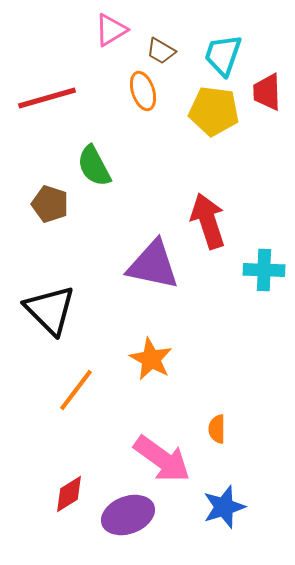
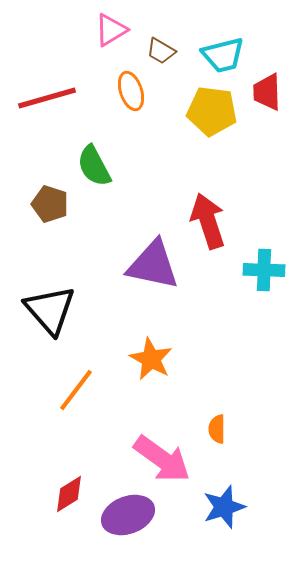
cyan trapezoid: rotated 123 degrees counterclockwise
orange ellipse: moved 12 px left
yellow pentagon: moved 2 px left
black triangle: rotated 4 degrees clockwise
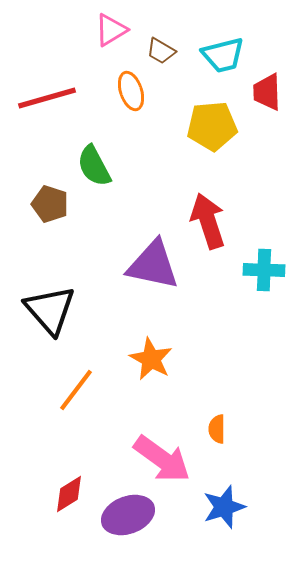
yellow pentagon: moved 15 px down; rotated 12 degrees counterclockwise
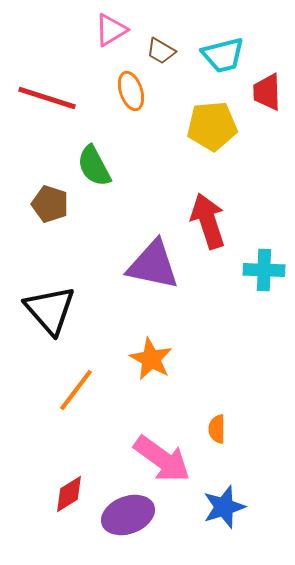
red line: rotated 34 degrees clockwise
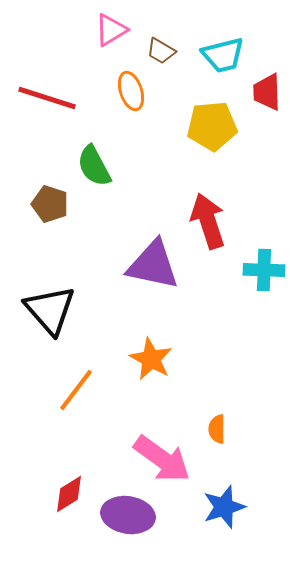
purple ellipse: rotated 30 degrees clockwise
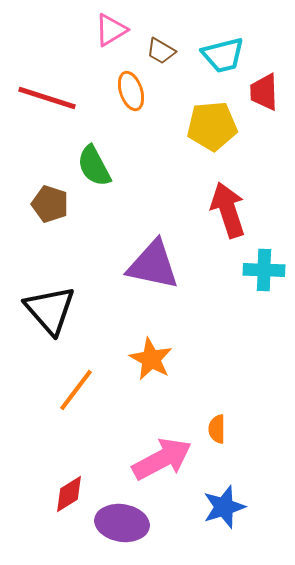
red trapezoid: moved 3 px left
red arrow: moved 20 px right, 11 px up
pink arrow: rotated 64 degrees counterclockwise
purple ellipse: moved 6 px left, 8 px down
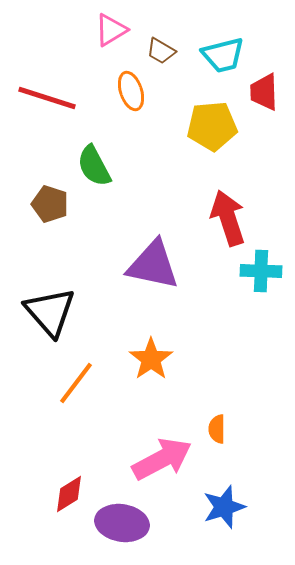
red arrow: moved 8 px down
cyan cross: moved 3 px left, 1 px down
black triangle: moved 2 px down
orange star: rotated 9 degrees clockwise
orange line: moved 7 px up
